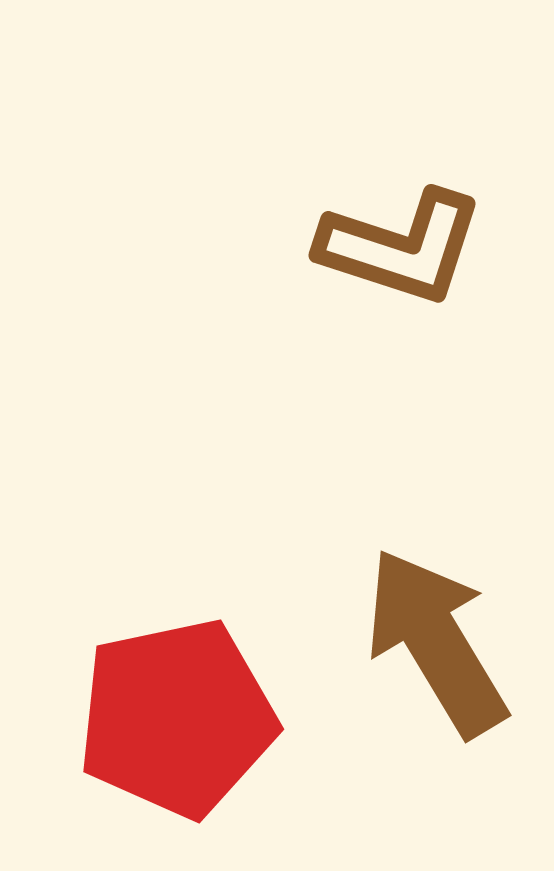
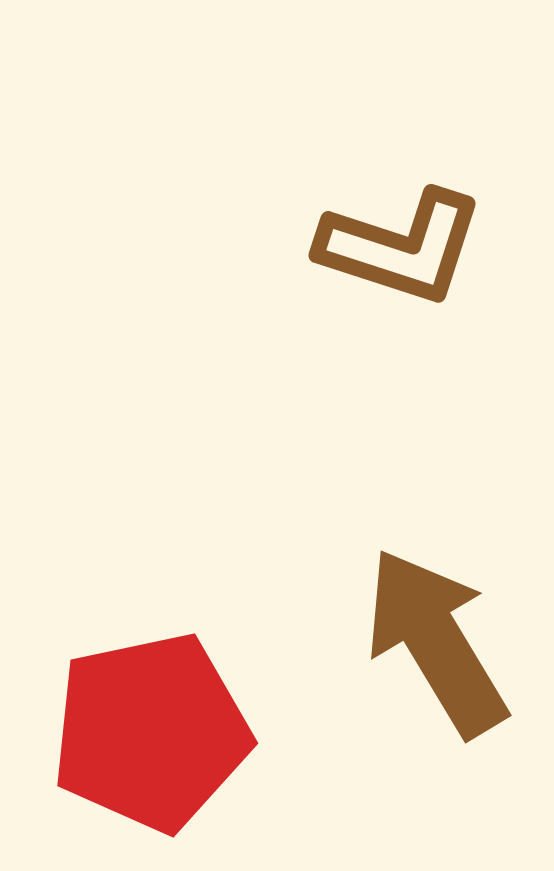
red pentagon: moved 26 px left, 14 px down
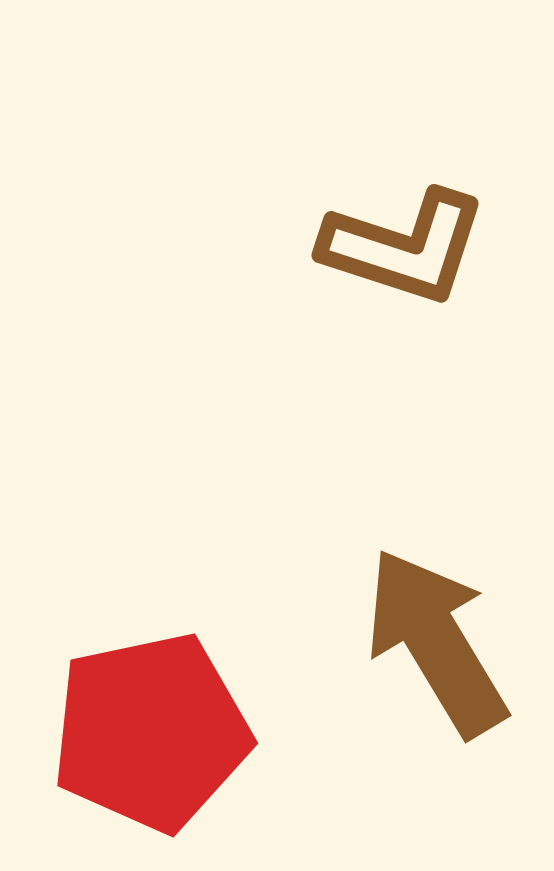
brown L-shape: moved 3 px right
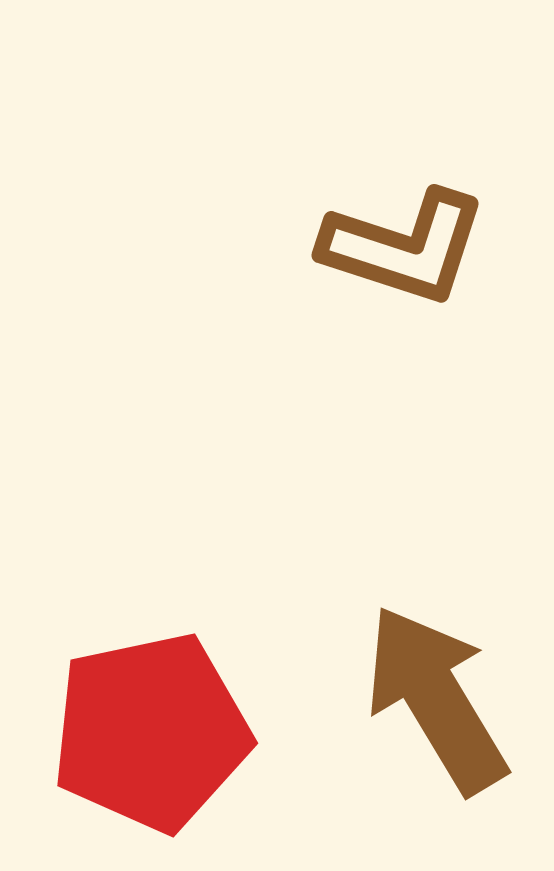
brown arrow: moved 57 px down
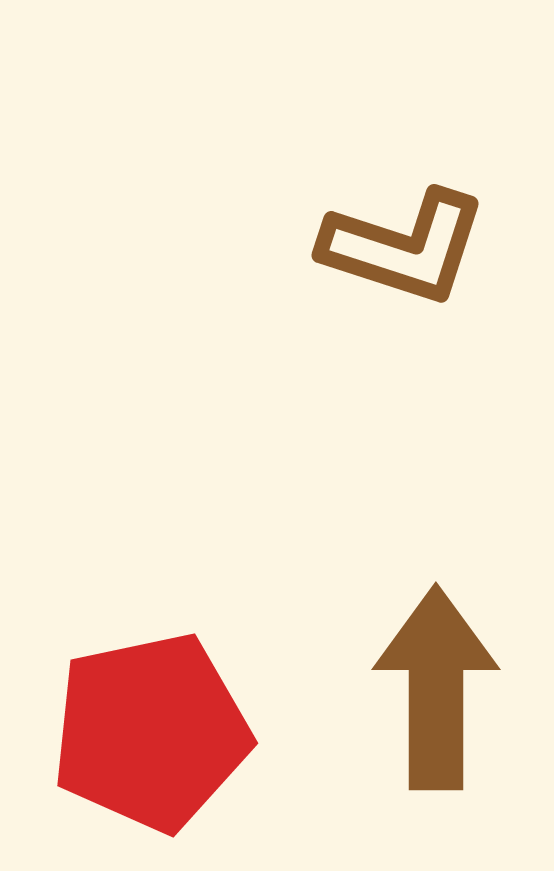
brown arrow: moved 11 px up; rotated 31 degrees clockwise
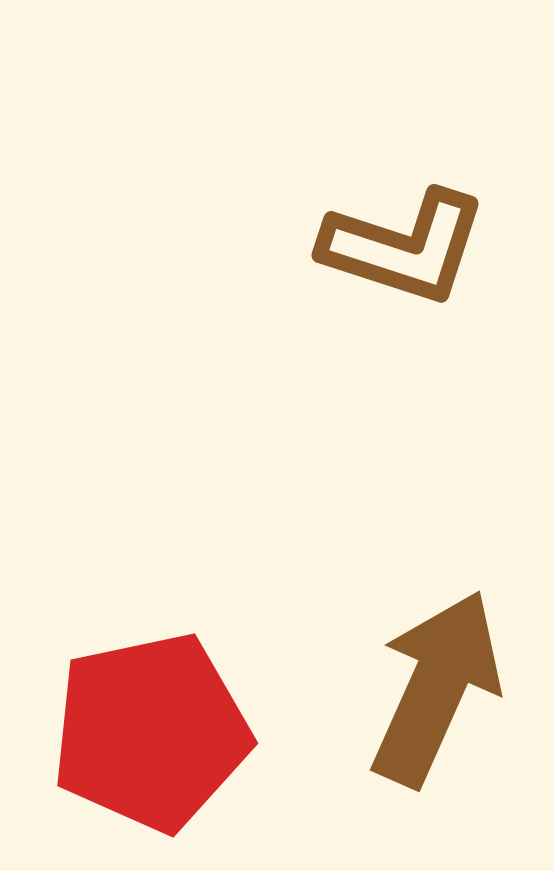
brown arrow: rotated 24 degrees clockwise
